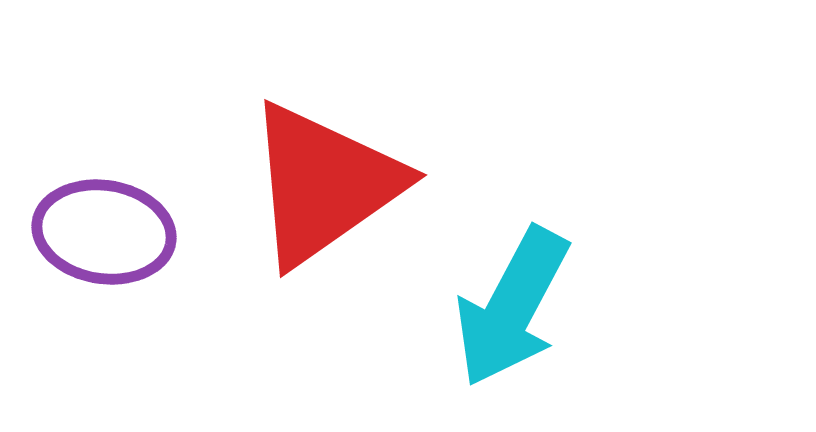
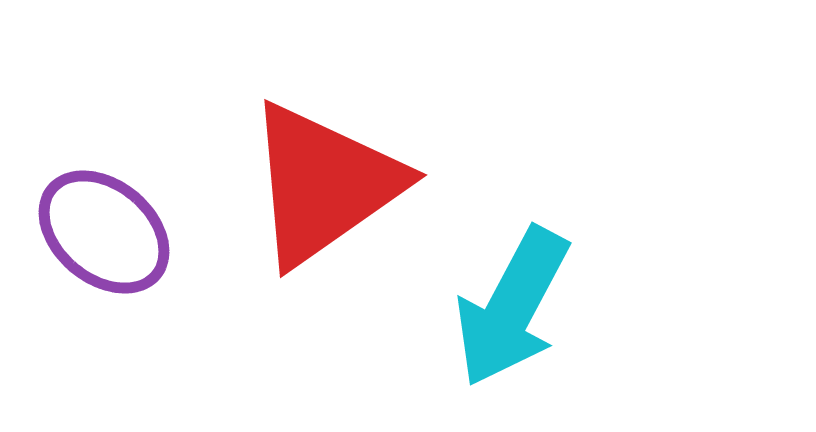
purple ellipse: rotated 31 degrees clockwise
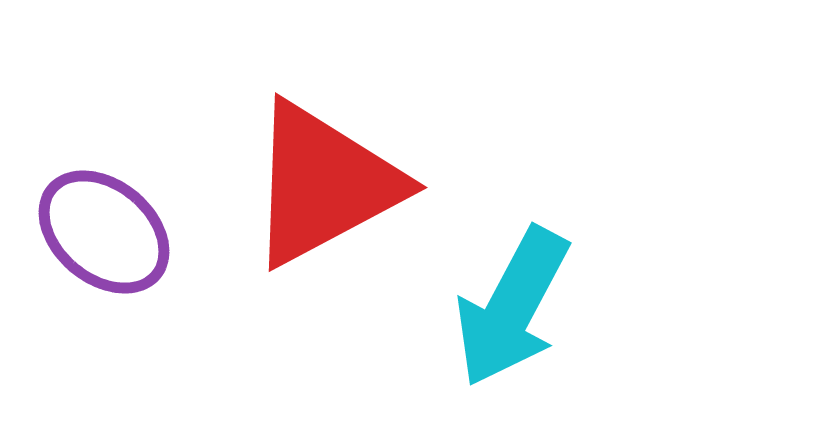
red triangle: rotated 7 degrees clockwise
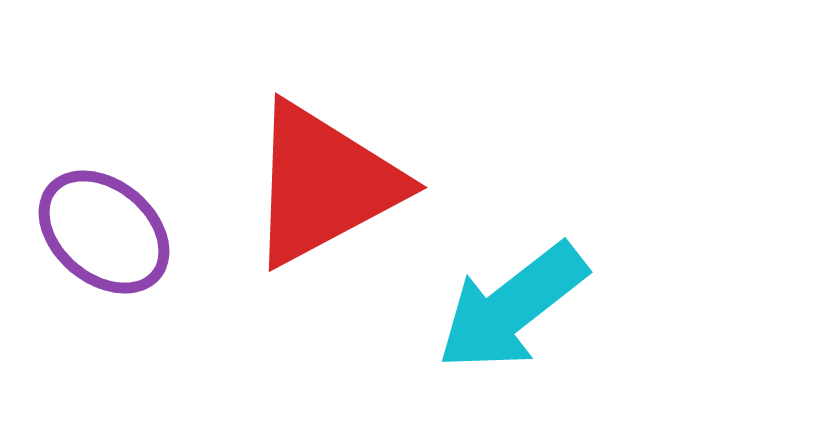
cyan arrow: rotated 24 degrees clockwise
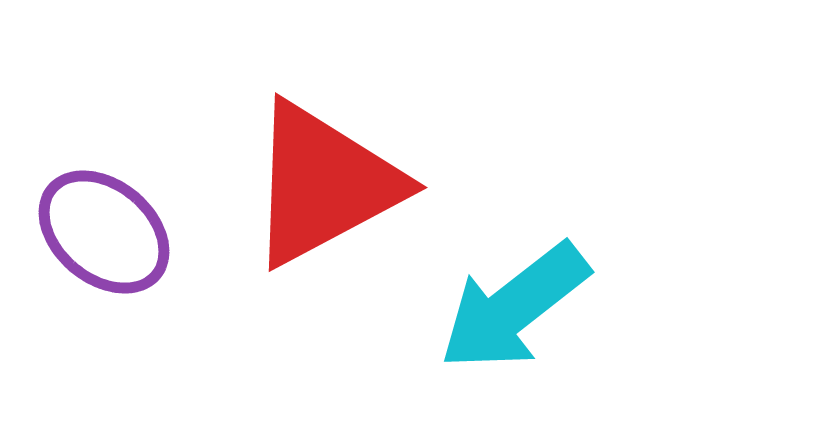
cyan arrow: moved 2 px right
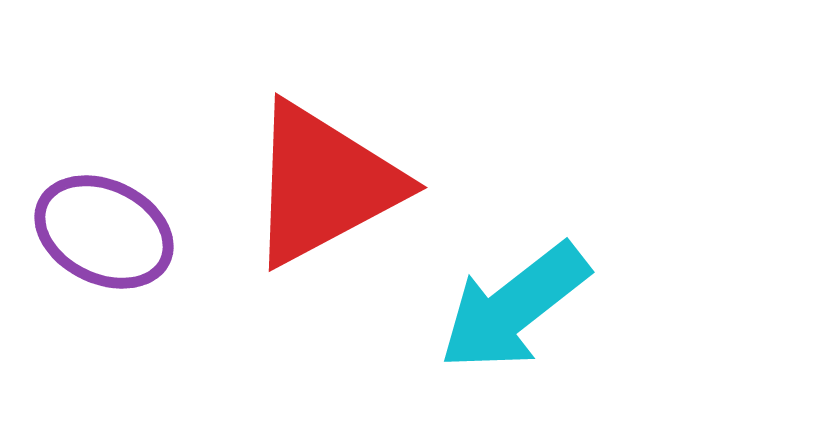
purple ellipse: rotated 14 degrees counterclockwise
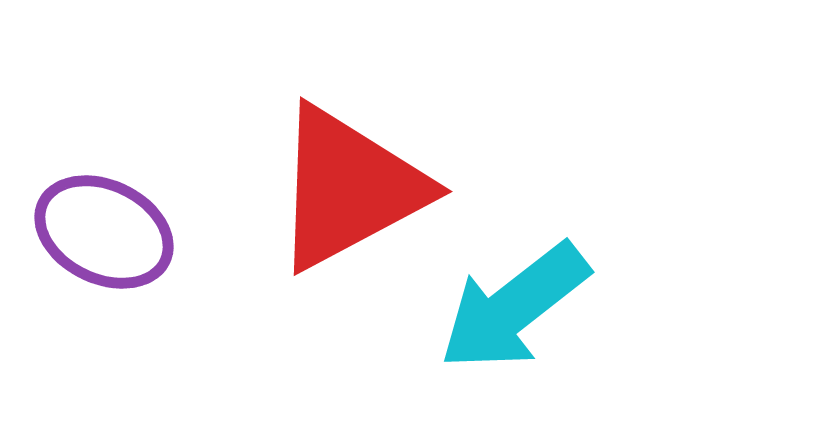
red triangle: moved 25 px right, 4 px down
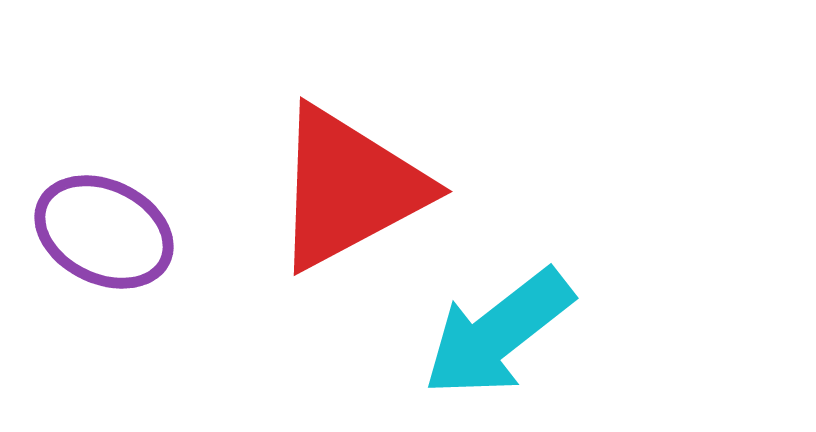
cyan arrow: moved 16 px left, 26 px down
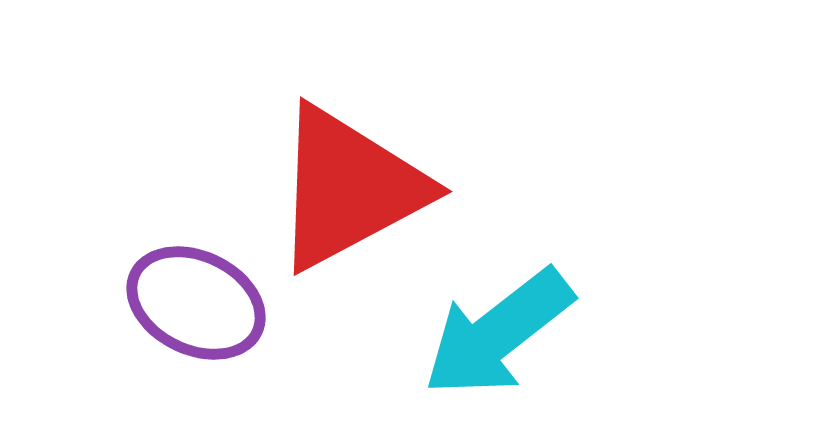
purple ellipse: moved 92 px right, 71 px down
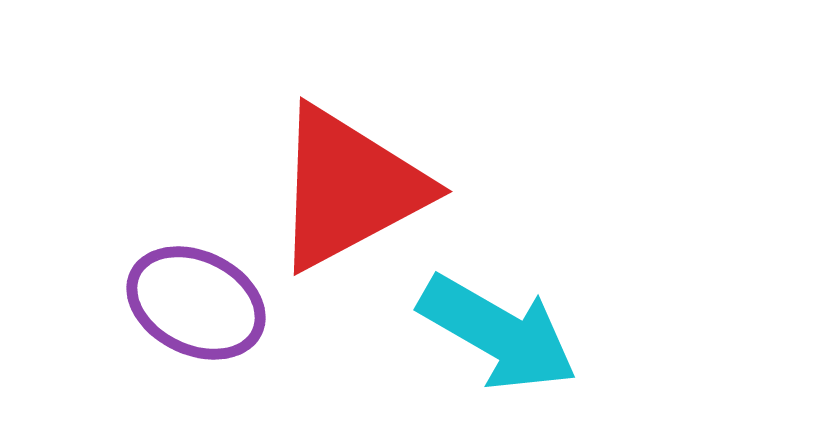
cyan arrow: rotated 112 degrees counterclockwise
